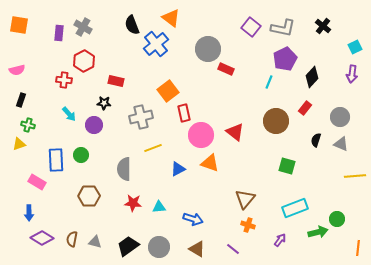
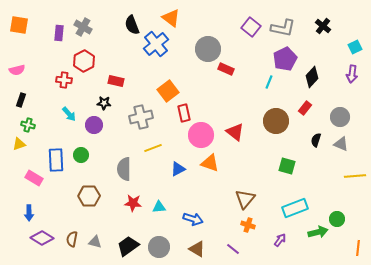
pink rectangle at (37, 182): moved 3 px left, 4 px up
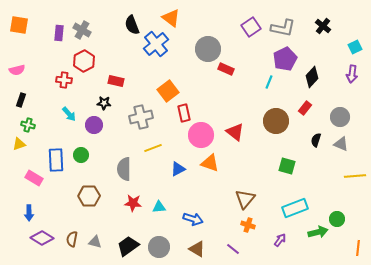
gray cross at (83, 27): moved 1 px left, 3 px down
purple square at (251, 27): rotated 18 degrees clockwise
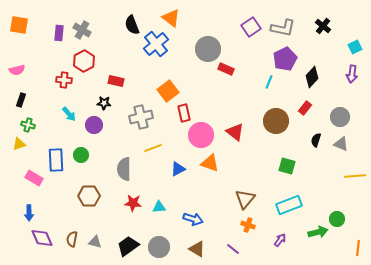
cyan rectangle at (295, 208): moved 6 px left, 3 px up
purple diamond at (42, 238): rotated 35 degrees clockwise
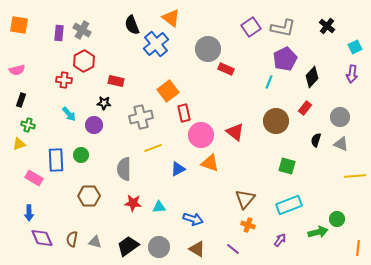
black cross at (323, 26): moved 4 px right
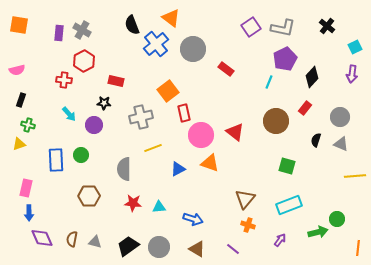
gray circle at (208, 49): moved 15 px left
red rectangle at (226, 69): rotated 14 degrees clockwise
pink rectangle at (34, 178): moved 8 px left, 10 px down; rotated 72 degrees clockwise
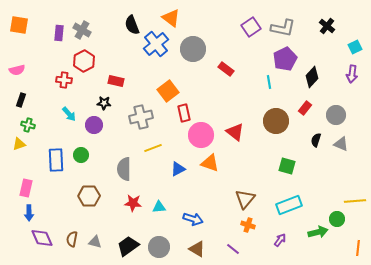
cyan line at (269, 82): rotated 32 degrees counterclockwise
gray circle at (340, 117): moved 4 px left, 2 px up
yellow line at (355, 176): moved 25 px down
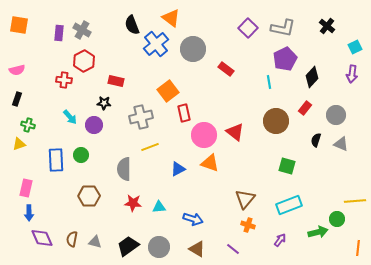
purple square at (251, 27): moved 3 px left, 1 px down; rotated 12 degrees counterclockwise
black rectangle at (21, 100): moved 4 px left, 1 px up
cyan arrow at (69, 114): moved 1 px right, 3 px down
pink circle at (201, 135): moved 3 px right
yellow line at (153, 148): moved 3 px left, 1 px up
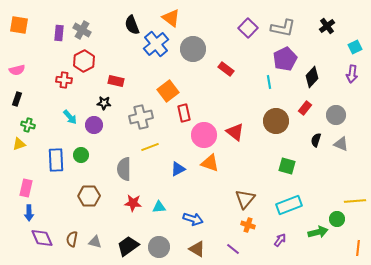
black cross at (327, 26): rotated 14 degrees clockwise
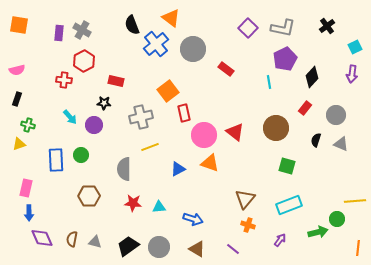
brown circle at (276, 121): moved 7 px down
